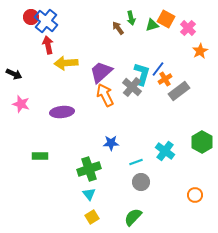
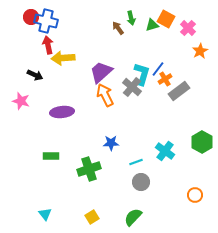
blue cross: rotated 25 degrees counterclockwise
yellow arrow: moved 3 px left, 5 px up
black arrow: moved 21 px right, 1 px down
pink star: moved 3 px up
green rectangle: moved 11 px right
cyan triangle: moved 44 px left, 20 px down
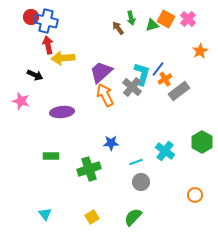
pink cross: moved 9 px up
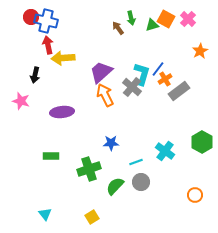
black arrow: rotated 77 degrees clockwise
green semicircle: moved 18 px left, 31 px up
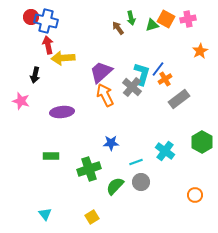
pink cross: rotated 35 degrees clockwise
gray rectangle: moved 8 px down
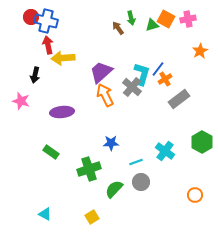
green rectangle: moved 4 px up; rotated 35 degrees clockwise
green semicircle: moved 1 px left, 3 px down
cyan triangle: rotated 24 degrees counterclockwise
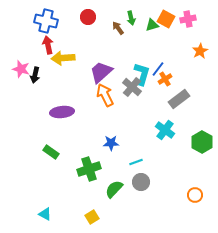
red circle: moved 57 px right
pink star: moved 32 px up
cyan cross: moved 21 px up
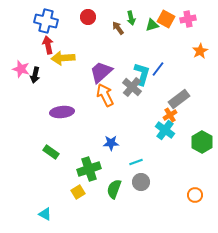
orange cross: moved 5 px right, 36 px down
green semicircle: rotated 24 degrees counterclockwise
yellow square: moved 14 px left, 25 px up
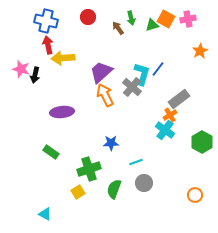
gray circle: moved 3 px right, 1 px down
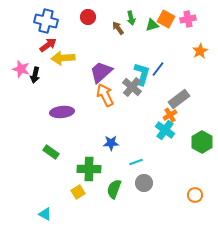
red arrow: rotated 66 degrees clockwise
green cross: rotated 20 degrees clockwise
